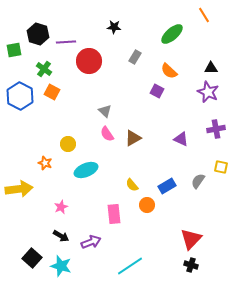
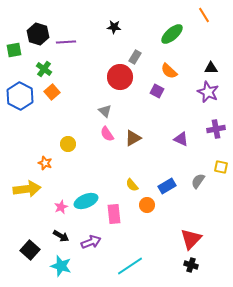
red circle: moved 31 px right, 16 px down
orange square: rotated 21 degrees clockwise
cyan ellipse: moved 31 px down
yellow arrow: moved 8 px right
black square: moved 2 px left, 8 px up
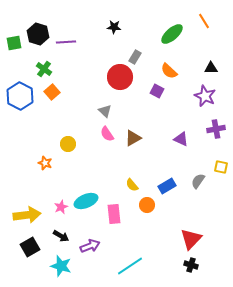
orange line: moved 6 px down
green square: moved 7 px up
purple star: moved 3 px left, 4 px down
yellow arrow: moved 26 px down
purple arrow: moved 1 px left, 4 px down
black square: moved 3 px up; rotated 18 degrees clockwise
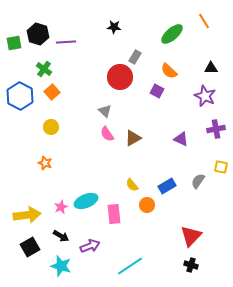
yellow circle: moved 17 px left, 17 px up
red triangle: moved 3 px up
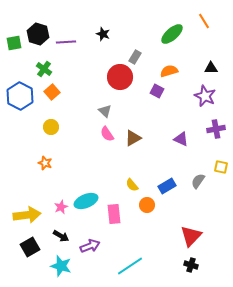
black star: moved 11 px left, 7 px down; rotated 16 degrees clockwise
orange semicircle: rotated 120 degrees clockwise
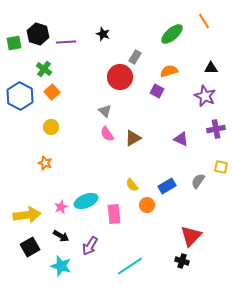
purple arrow: rotated 144 degrees clockwise
black cross: moved 9 px left, 4 px up
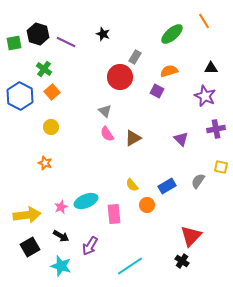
purple line: rotated 30 degrees clockwise
purple triangle: rotated 21 degrees clockwise
black cross: rotated 16 degrees clockwise
